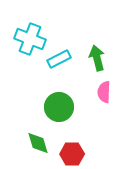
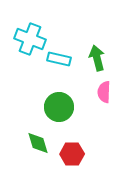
cyan rectangle: rotated 40 degrees clockwise
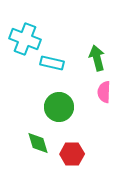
cyan cross: moved 5 px left
cyan rectangle: moved 7 px left, 4 px down
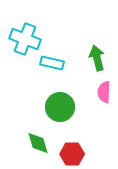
green circle: moved 1 px right
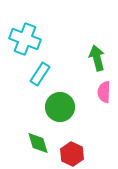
cyan rectangle: moved 12 px left, 11 px down; rotated 70 degrees counterclockwise
red hexagon: rotated 25 degrees clockwise
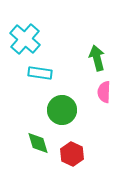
cyan cross: rotated 20 degrees clockwise
cyan rectangle: moved 1 px up; rotated 65 degrees clockwise
green circle: moved 2 px right, 3 px down
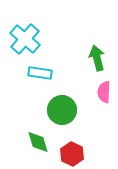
green diamond: moved 1 px up
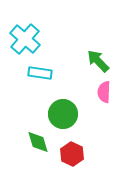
green arrow: moved 1 px right, 3 px down; rotated 30 degrees counterclockwise
green circle: moved 1 px right, 4 px down
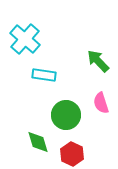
cyan rectangle: moved 4 px right, 2 px down
pink semicircle: moved 3 px left, 11 px down; rotated 20 degrees counterclockwise
green circle: moved 3 px right, 1 px down
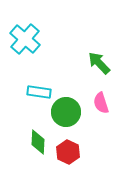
green arrow: moved 1 px right, 2 px down
cyan rectangle: moved 5 px left, 17 px down
green circle: moved 3 px up
green diamond: rotated 20 degrees clockwise
red hexagon: moved 4 px left, 2 px up
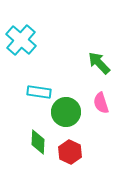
cyan cross: moved 4 px left, 1 px down
red hexagon: moved 2 px right
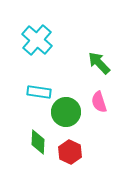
cyan cross: moved 16 px right
pink semicircle: moved 2 px left, 1 px up
